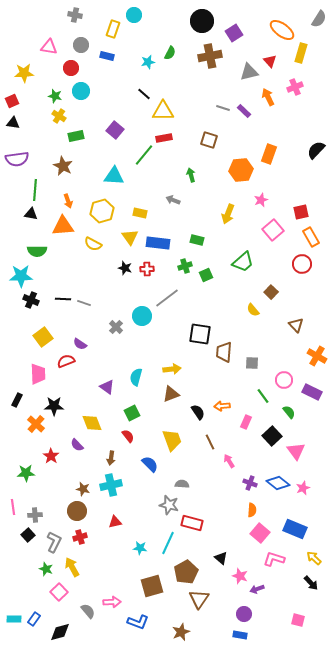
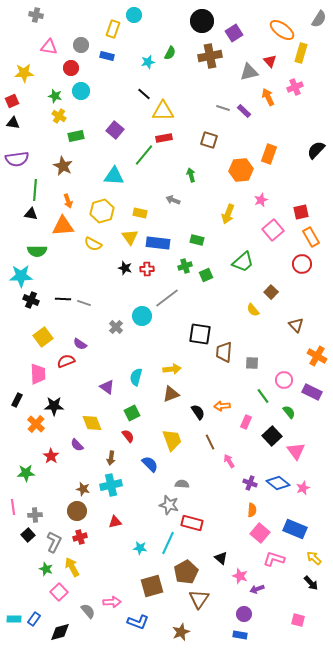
gray cross at (75, 15): moved 39 px left
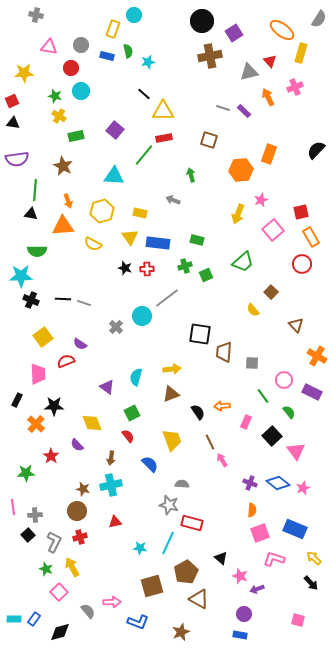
green semicircle at (170, 53): moved 42 px left, 2 px up; rotated 40 degrees counterclockwise
yellow arrow at (228, 214): moved 10 px right
pink arrow at (229, 461): moved 7 px left, 1 px up
pink square at (260, 533): rotated 30 degrees clockwise
brown triangle at (199, 599): rotated 35 degrees counterclockwise
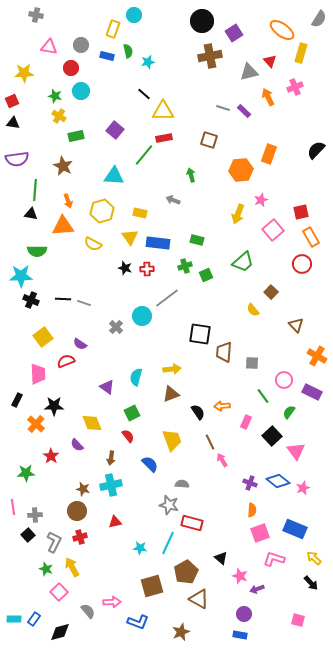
green semicircle at (289, 412): rotated 104 degrees counterclockwise
blue diamond at (278, 483): moved 2 px up
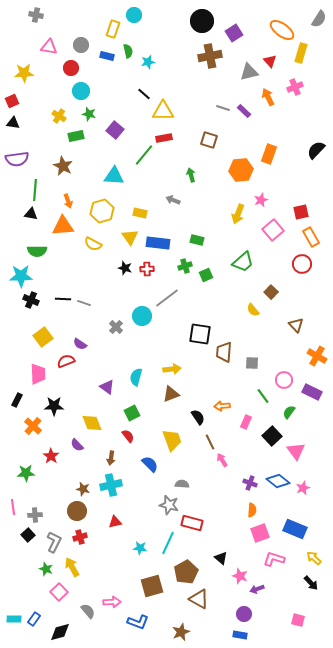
green star at (55, 96): moved 34 px right, 18 px down
black semicircle at (198, 412): moved 5 px down
orange cross at (36, 424): moved 3 px left, 2 px down
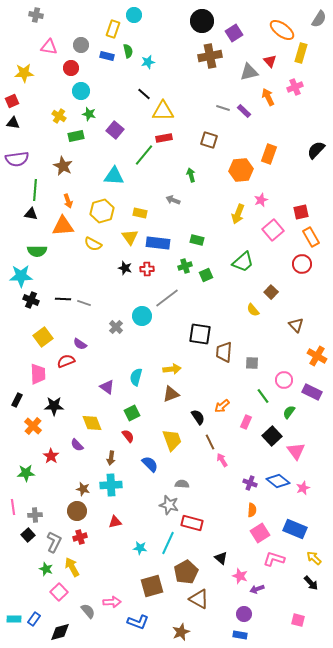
orange arrow at (222, 406): rotated 35 degrees counterclockwise
cyan cross at (111, 485): rotated 10 degrees clockwise
pink square at (260, 533): rotated 12 degrees counterclockwise
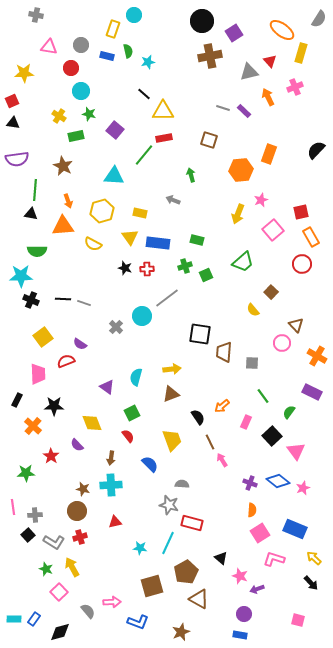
pink circle at (284, 380): moved 2 px left, 37 px up
gray L-shape at (54, 542): rotated 95 degrees clockwise
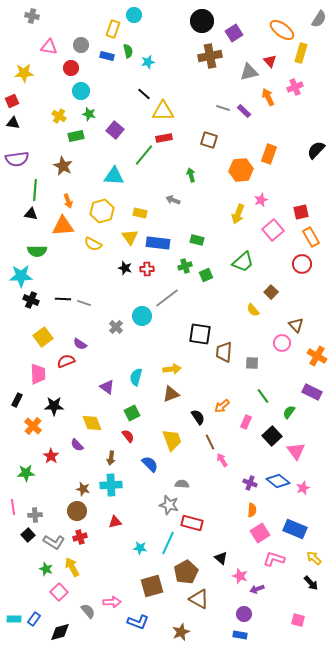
gray cross at (36, 15): moved 4 px left, 1 px down
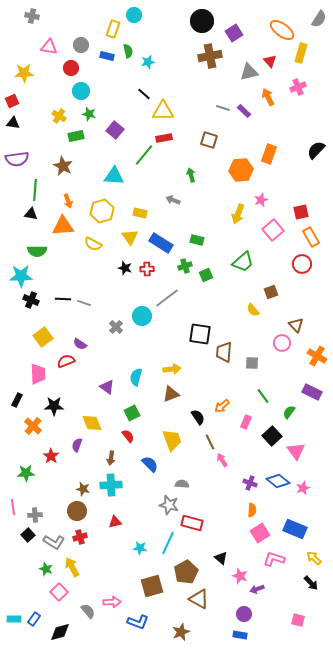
pink cross at (295, 87): moved 3 px right
blue rectangle at (158, 243): moved 3 px right; rotated 25 degrees clockwise
brown square at (271, 292): rotated 24 degrees clockwise
purple semicircle at (77, 445): rotated 64 degrees clockwise
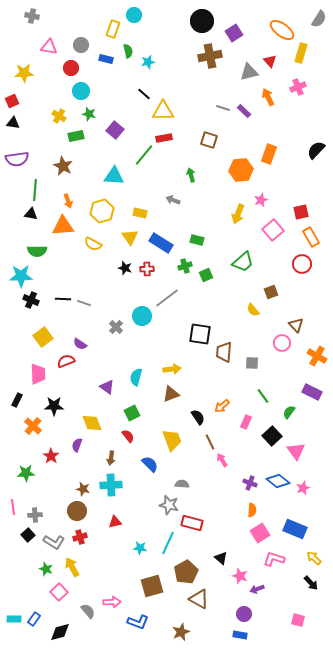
blue rectangle at (107, 56): moved 1 px left, 3 px down
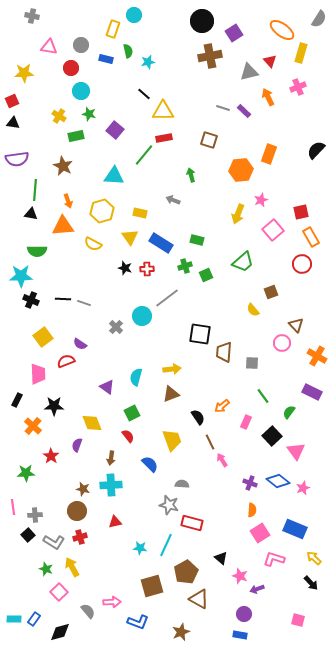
cyan line at (168, 543): moved 2 px left, 2 px down
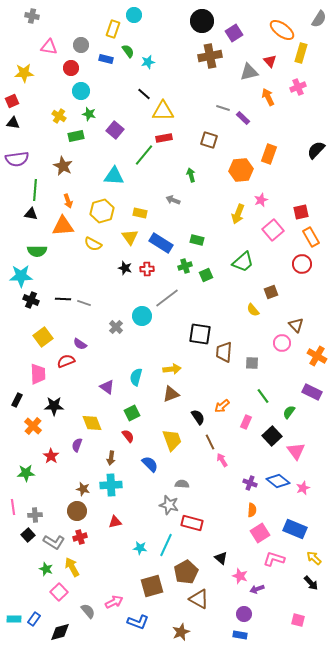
green semicircle at (128, 51): rotated 24 degrees counterclockwise
purple rectangle at (244, 111): moved 1 px left, 7 px down
pink arrow at (112, 602): moved 2 px right; rotated 24 degrees counterclockwise
